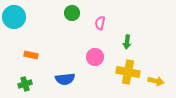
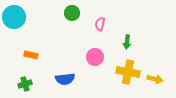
pink semicircle: moved 1 px down
yellow arrow: moved 1 px left, 2 px up
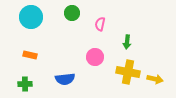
cyan circle: moved 17 px right
orange rectangle: moved 1 px left
green cross: rotated 16 degrees clockwise
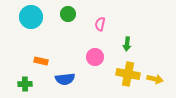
green circle: moved 4 px left, 1 px down
green arrow: moved 2 px down
orange rectangle: moved 11 px right, 6 px down
yellow cross: moved 2 px down
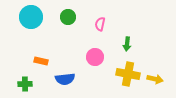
green circle: moved 3 px down
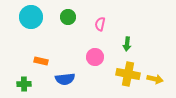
green cross: moved 1 px left
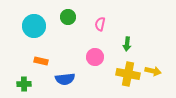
cyan circle: moved 3 px right, 9 px down
yellow arrow: moved 2 px left, 8 px up
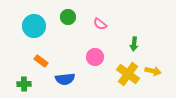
pink semicircle: rotated 64 degrees counterclockwise
green arrow: moved 7 px right
orange rectangle: rotated 24 degrees clockwise
yellow cross: rotated 25 degrees clockwise
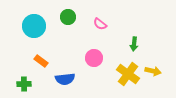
pink circle: moved 1 px left, 1 px down
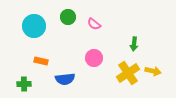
pink semicircle: moved 6 px left
orange rectangle: rotated 24 degrees counterclockwise
yellow cross: moved 1 px up; rotated 20 degrees clockwise
